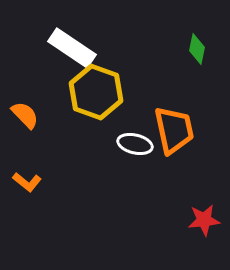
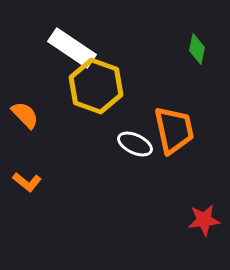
yellow hexagon: moved 6 px up
white ellipse: rotated 12 degrees clockwise
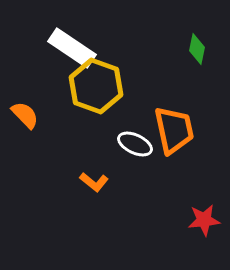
orange L-shape: moved 67 px right
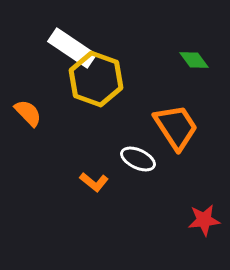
green diamond: moved 3 px left, 11 px down; rotated 48 degrees counterclockwise
yellow hexagon: moved 7 px up
orange semicircle: moved 3 px right, 2 px up
orange trapezoid: moved 2 px right, 3 px up; rotated 21 degrees counterclockwise
white ellipse: moved 3 px right, 15 px down
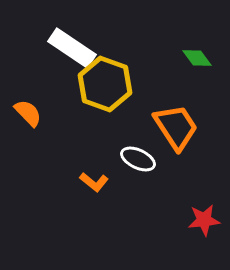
green diamond: moved 3 px right, 2 px up
yellow hexagon: moved 9 px right, 5 px down
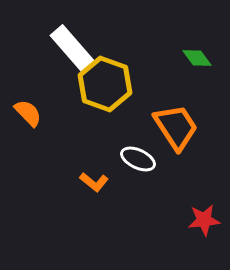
white rectangle: rotated 15 degrees clockwise
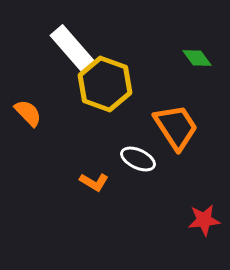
orange L-shape: rotated 8 degrees counterclockwise
